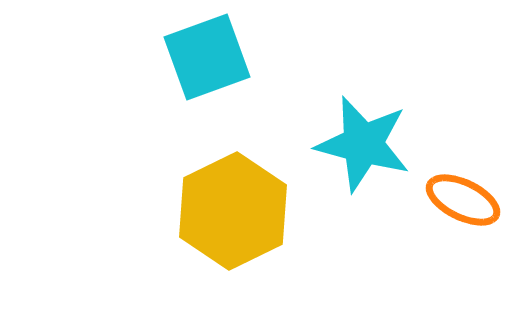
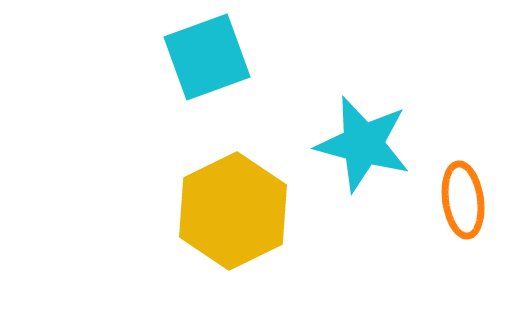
orange ellipse: rotated 56 degrees clockwise
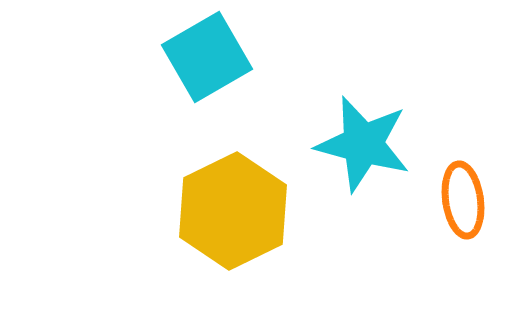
cyan square: rotated 10 degrees counterclockwise
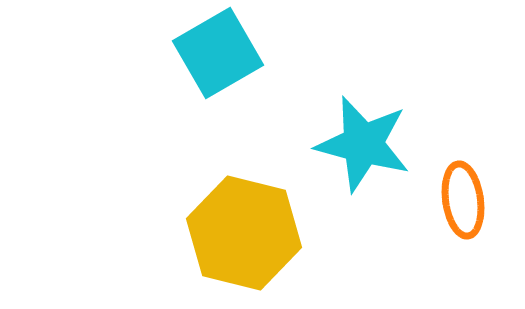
cyan square: moved 11 px right, 4 px up
yellow hexagon: moved 11 px right, 22 px down; rotated 20 degrees counterclockwise
